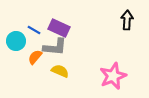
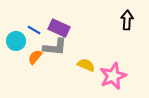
yellow semicircle: moved 26 px right, 6 px up
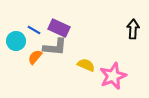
black arrow: moved 6 px right, 9 px down
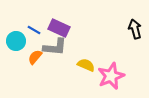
black arrow: moved 2 px right; rotated 18 degrees counterclockwise
pink star: moved 2 px left
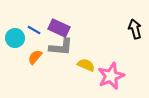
cyan circle: moved 1 px left, 3 px up
gray L-shape: moved 6 px right
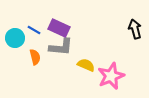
orange semicircle: rotated 126 degrees clockwise
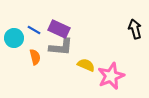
purple rectangle: moved 1 px down
cyan circle: moved 1 px left
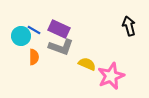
black arrow: moved 6 px left, 3 px up
cyan circle: moved 7 px right, 2 px up
gray L-shape: rotated 15 degrees clockwise
orange semicircle: moved 1 px left; rotated 14 degrees clockwise
yellow semicircle: moved 1 px right, 1 px up
